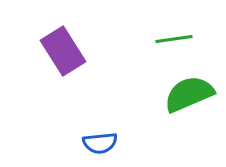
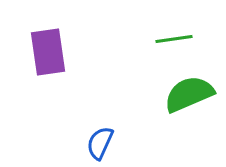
purple rectangle: moved 15 px left, 1 px down; rotated 24 degrees clockwise
blue semicircle: rotated 120 degrees clockwise
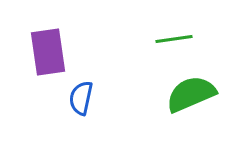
green semicircle: moved 2 px right
blue semicircle: moved 19 px left, 45 px up; rotated 12 degrees counterclockwise
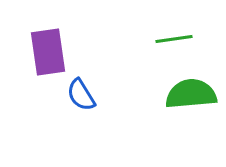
green semicircle: rotated 18 degrees clockwise
blue semicircle: moved 3 px up; rotated 44 degrees counterclockwise
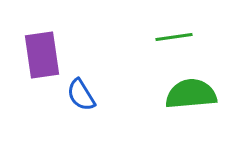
green line: moved 2 px up
purple rectangle: moved 6 px left, 3 px down
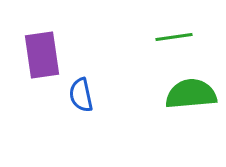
blue semicircle: rotated 20 degrees clockwise
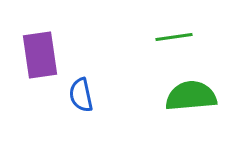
purple rectangle: moved 2 px left
green semicircle: moved 2 px down
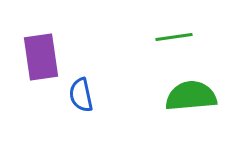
purple rectangle: moved 1 px right, 2 px down
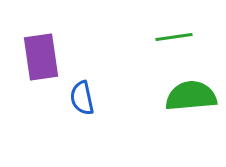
blue semicircle: moved 1 px right, 3 px down
